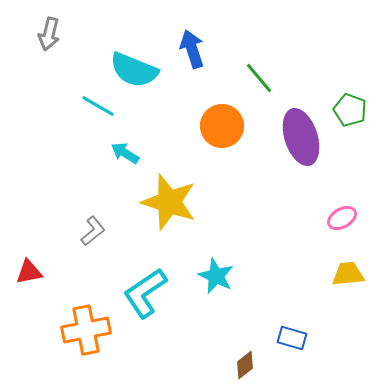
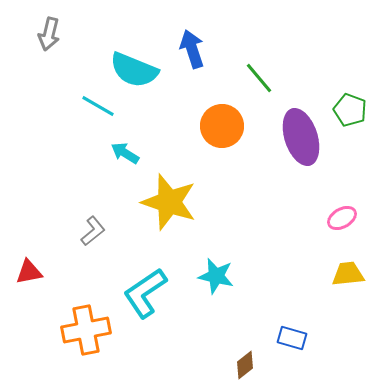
cyan star: rotated 12 degrees counterclockwise
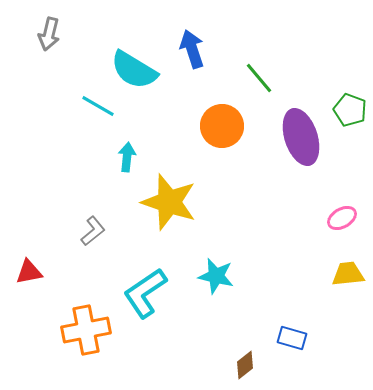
cyan semicircle: rotated 9 degrees clockwise
cyan arrow: moved 2 px right, 4 px down; rotated 64 degrees clockwise
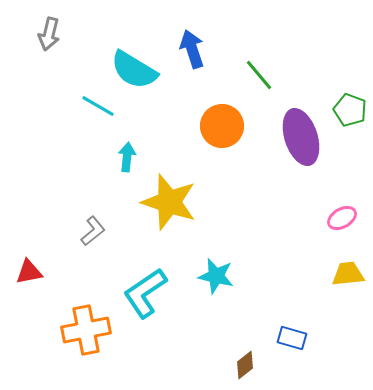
green line: moved 3 px up
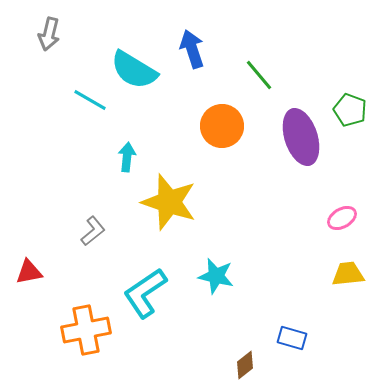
cyan line: moved 8 px left, 6 px up
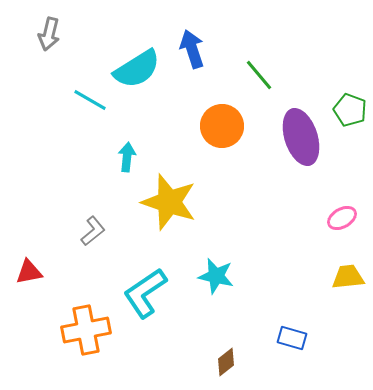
cyan semicircle: moved 3 px right, 1 px up; rotated 63 degrees counterclockwise
yellow trapezoid: moved 3 px down
brown diamond: moved 19 px left, 3 px up
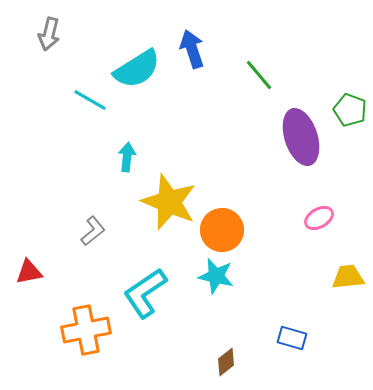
orange circle: moved 104 px down
yellow star: rotated 4 degrees clockwise
pink ellipse: moved 23 px left
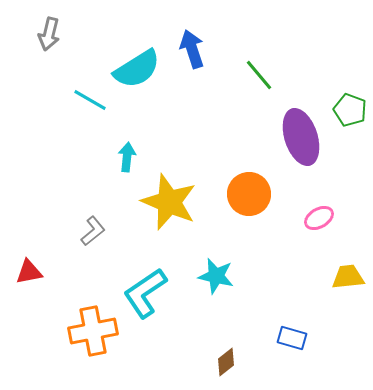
orange circle: moved 27 px right, 36 px up
orange cross: moved 7 px right, 1 px down
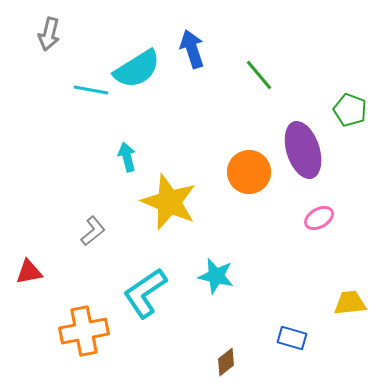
cyan line: moved 1 px right, 10 px up; rotated 20 degrees counterclockwise
purple ellipse: moved 2 px right, 13 px down
cyan arrow: rotated 20 degrees counterclockwise
orange circle: moved 22 px up
yellow trapezoid: moved 2 px right, 26 px down
orange cross: moved 9 px left
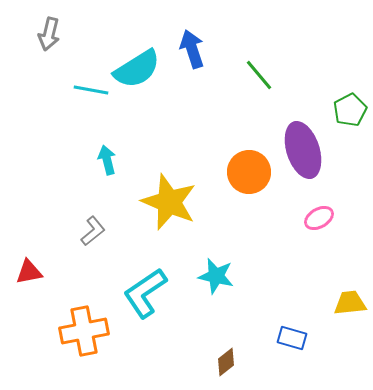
green pentagon: rotated 24 degrees clockwise
cyan arrow: moved 20 px left, 3 px down
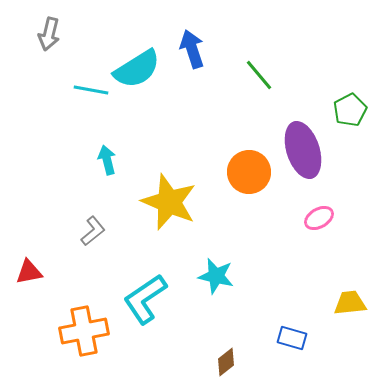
cyan L-shape: moved 6 px down
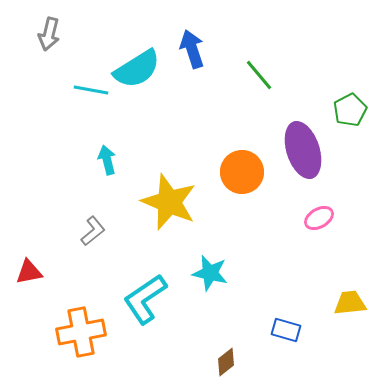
orange circle: moved 7 px left
cyan star: moved 6 px left, 3 px up
orange cross: moved 3 px left, 1 px down
blue rectangle: moved 6 px left, 8 px up
